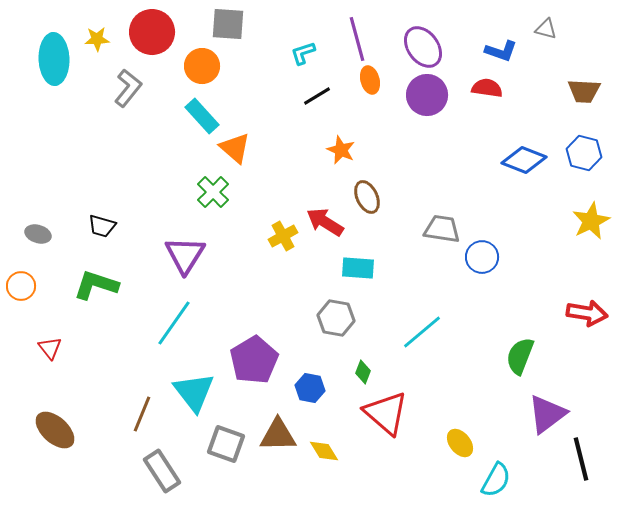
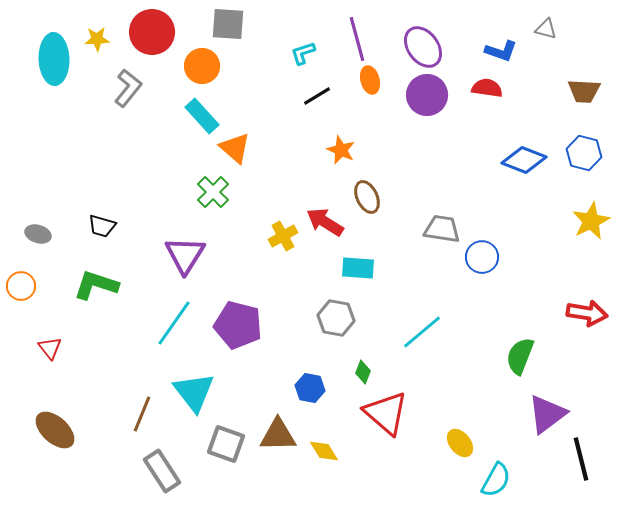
purple pentagon at (254, 360): moved 16 px left, 35 px up; rotated 27 degrees counterclockwise
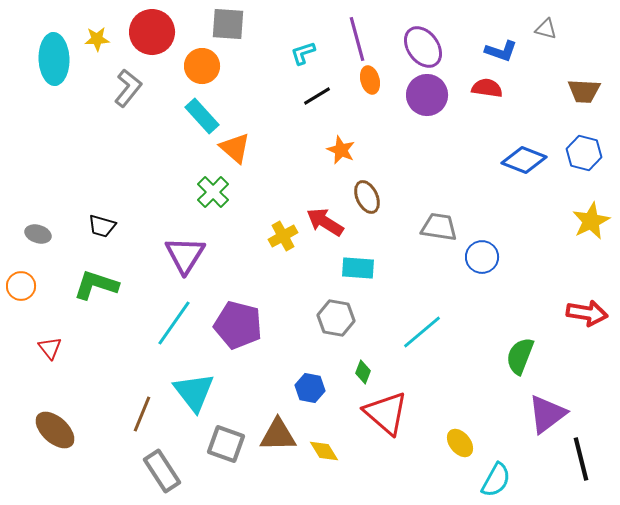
gray trapezoid at (442, 229): moved 3 px left, 2 px up
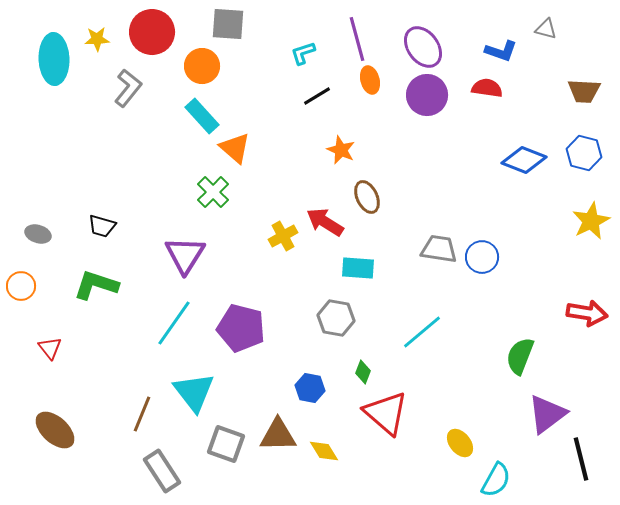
gray trapezoid at (439, 227): moved 22 px down
purple pentagon at (238, 325): moved 3 px right, 3 px down
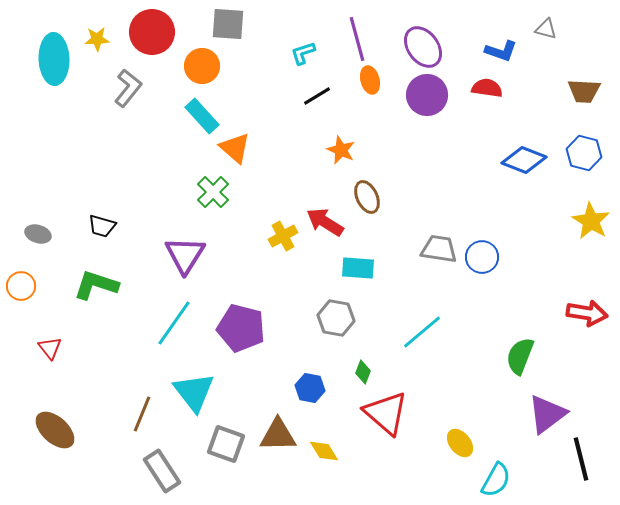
yellow star at (591, 221): rotated 15 degrees counterclockwise
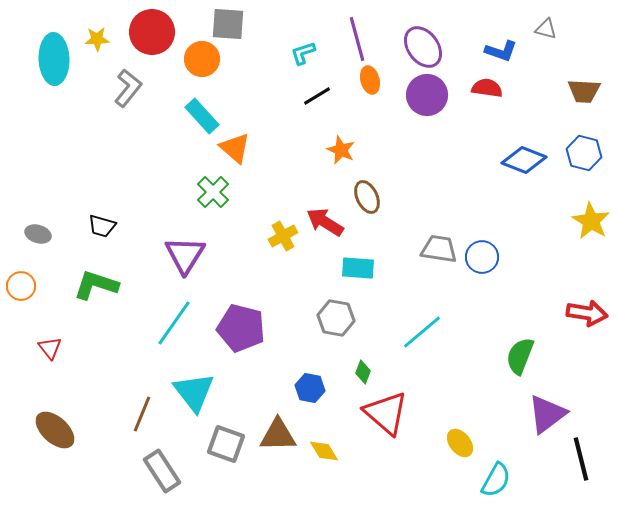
orange circle at (202, 66): moved 7 px up
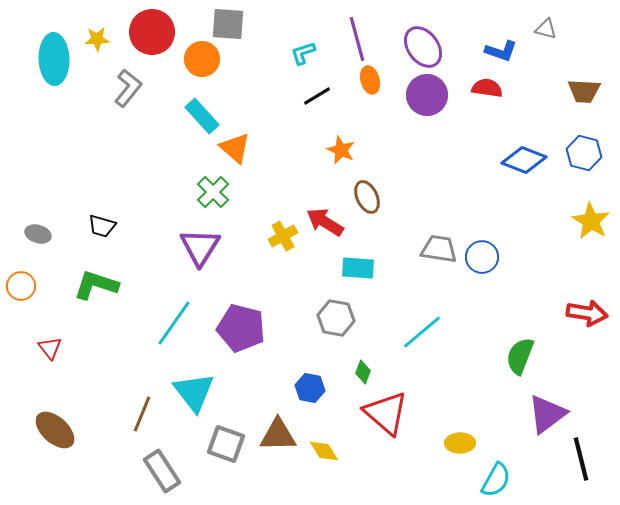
purple triangle at (185, 255): moved 15 px right, 8 px up
yellow ellipse at (460, 443): rotated 52 degrees counterclockwise
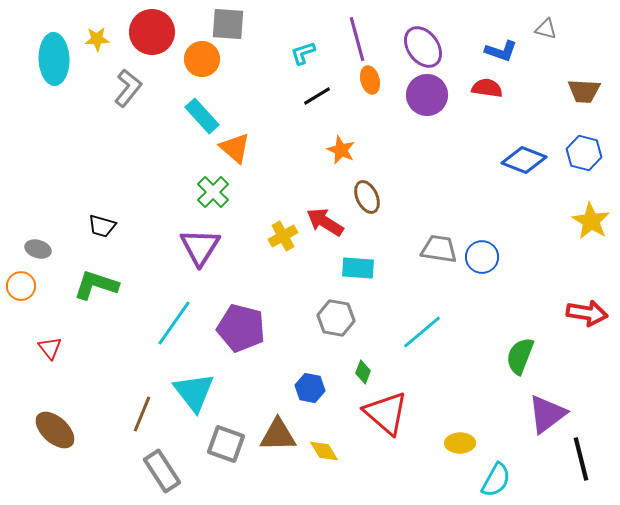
gray ellipse at (38, 234): moved 15 px down
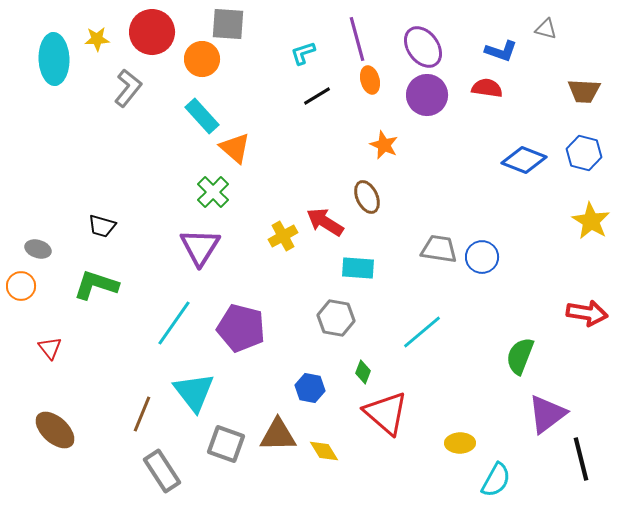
orange star at (341, 150): moved 43 px right, 5 px up
